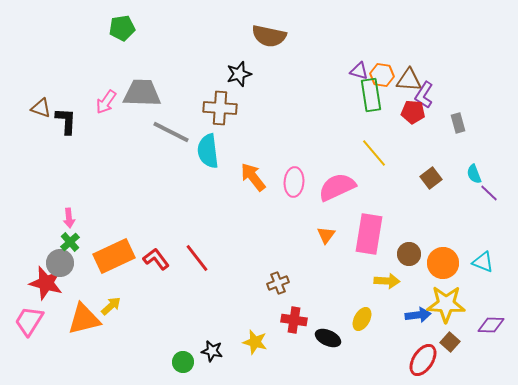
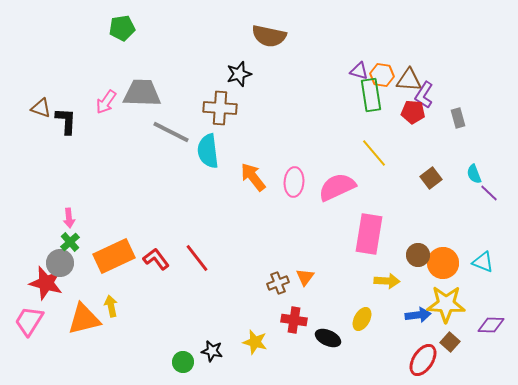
gray rectangle at (458, 123): moved 5 px up
orange triangle at (326, 235): moved 21 px left, 42 px down
brown circle at (409, 254): moved 9 px right, 1 px down
yellow arrow at (111, 306): rotated 60 degrees counterclockwise
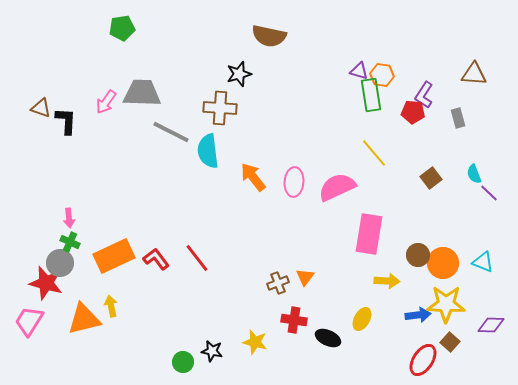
brown triangle at (409, 80): moved 65 px right, 6 px up
green cross at (70, 242): rotated 24 degrees counterclockwise
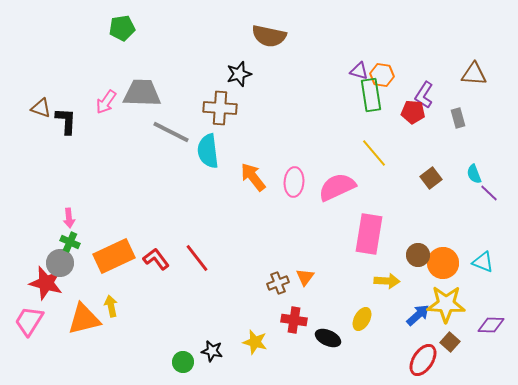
blue arrow at (418, 315): rotated 35 degrees counterclockwise
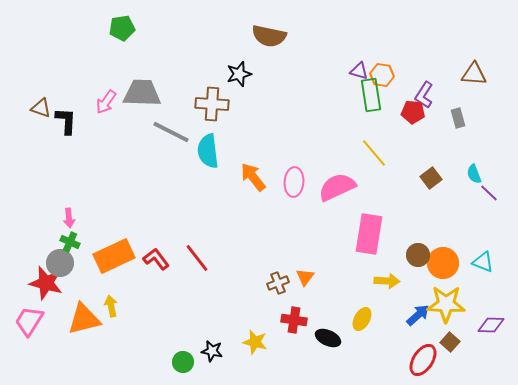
brown cross at (220, 108): moved 8 px left, 4 px up
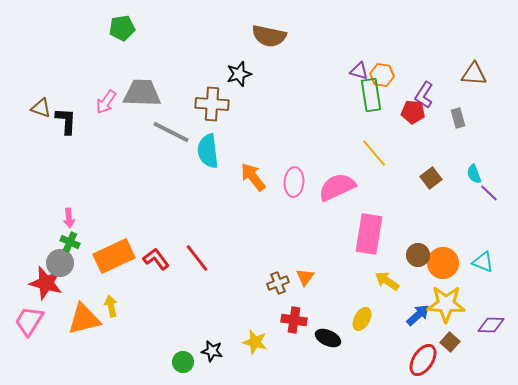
yellow arrow at (387, 281): rotated 150 degrees counterclockwise
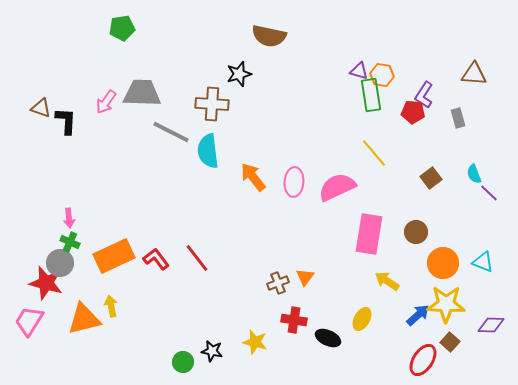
brown circle at (418, 255): moved 2 px left, 23 px up
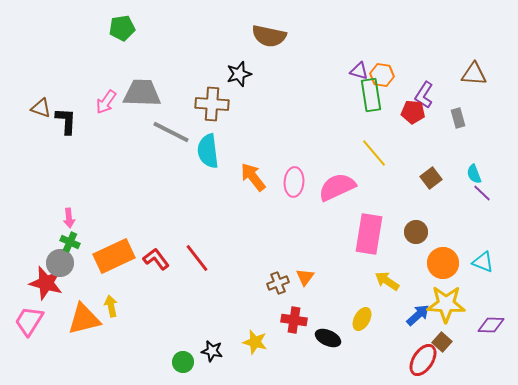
purple line at (489, 193): moved 7 px left
brown square at (450, 342): moved 8 px left
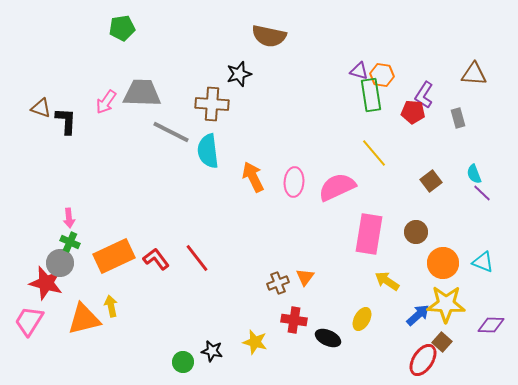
orange arrow at (253, 177): rotated 12 degrees clockwise
brown square at (431, 178): moved 3 px down
